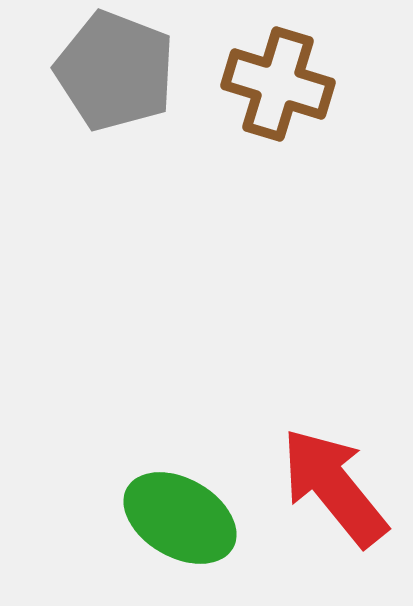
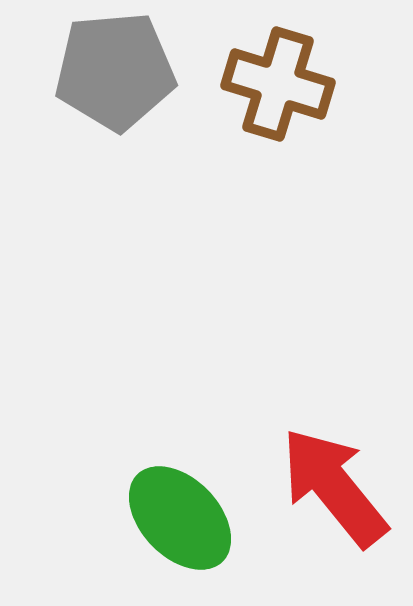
gray pentagon: rotated 26 degrees counterclockwise
green ellipse: rotated 16 degrees clockwise
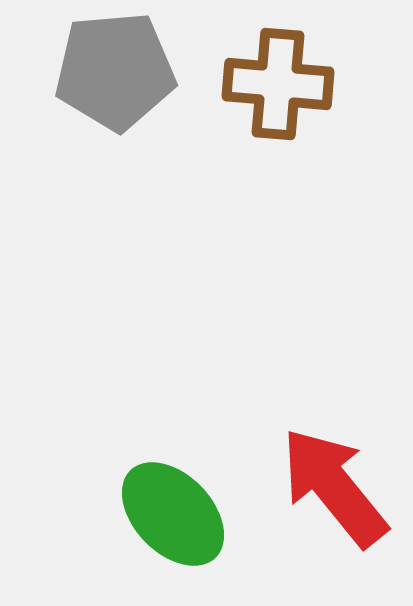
brown cross: rotated 12 degrees counterclockwise
green ellipse: moved 7 px left, 4 px up
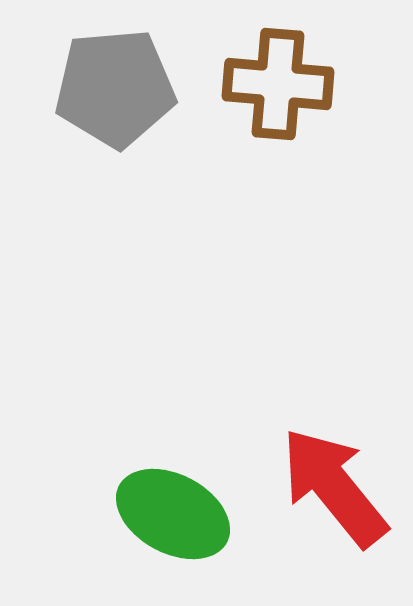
gray pentagon: moved 17 px down
green ellipse: rotated 18 degrees counterclockwise
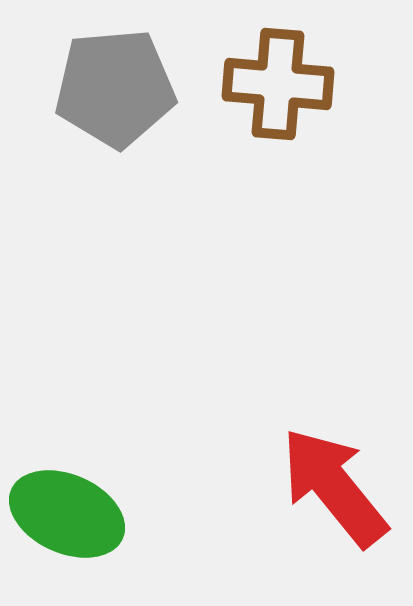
green ellipse: moved 106 px left; rotated 4 degrees counterclockwise
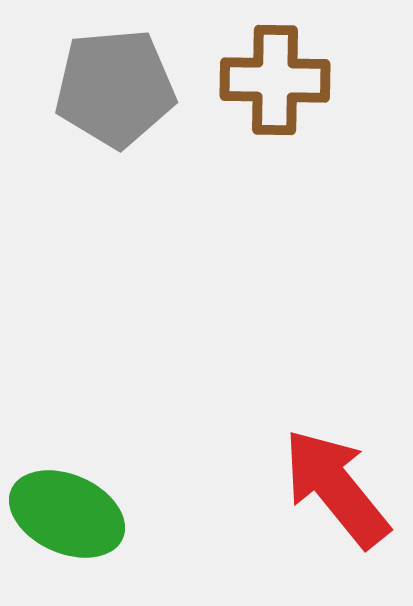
brown cross: moved 3 px left, 4 px up; rotated 4 degrees counterclockwise
red arrow: moved 2 px right, 1 px down
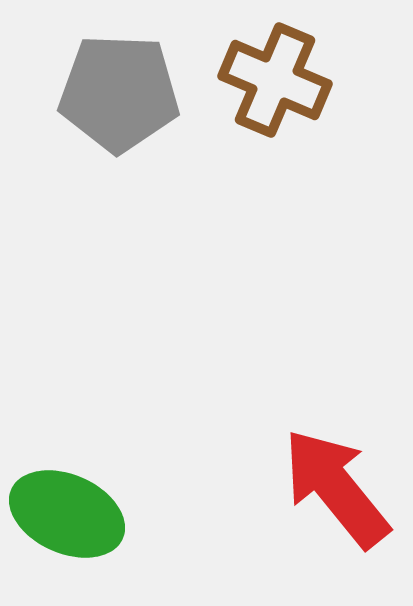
brown cross: rotated 22 degrees clockwise
gray pentagon: moved 4 px right, 5 px down; rotated 7 degrees clockwise
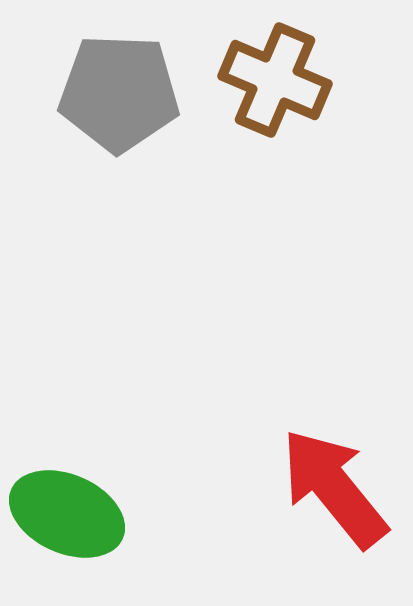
red arrow: moved 2 px left
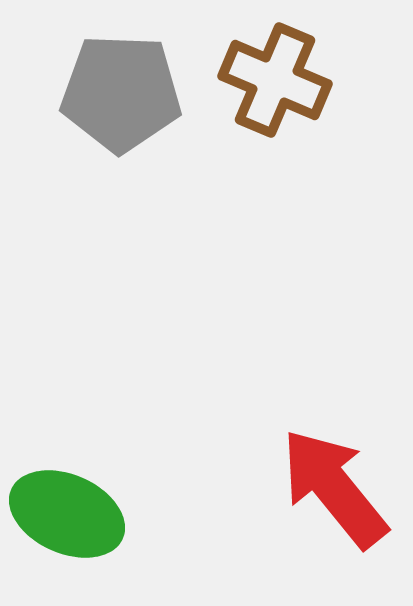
gray pentagon: moved 2 px right
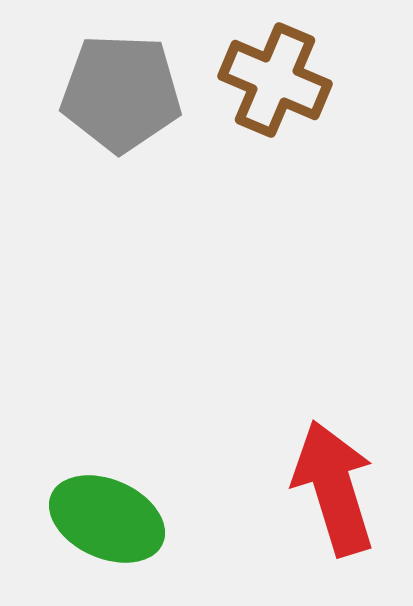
red arrow: rotated 22 degrees clockwise
green ellipse: moved 40 px right, 5 px down
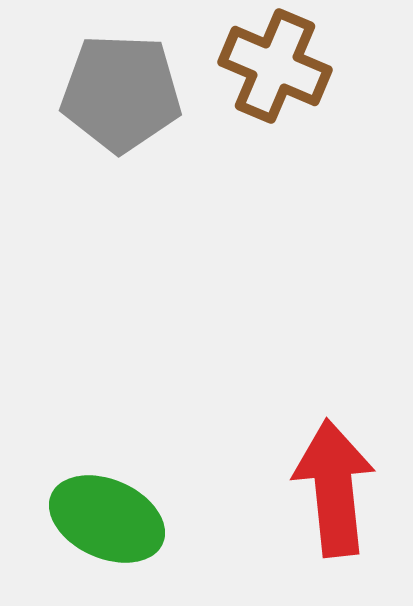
brown cross: moved 14 px up
red arrow: rotated 11 degrees clockwise
